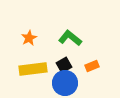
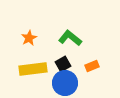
black square: moved 1 px left, 1 px up
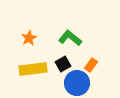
orange rectangle: moved 1 px left, 1 px up; rotated 32 degrees counterclockwise
blue circle: moved 12 px right
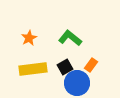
black square: moved 2 px right, 3 px down
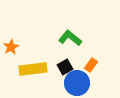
orange star: moved 18 px left, 9 px down
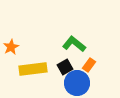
green L-shape: moved 4 px right, 6 px down
orange rectangle: moved 2 px left
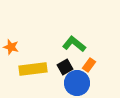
orange star: rotated 28 degrees counterclockwise
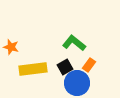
green L-shape: moved 1 px up
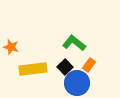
black square: rotated 14 degrees counterclockwise
